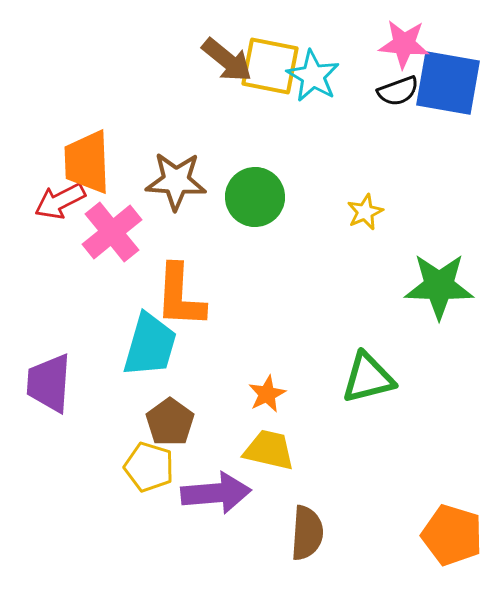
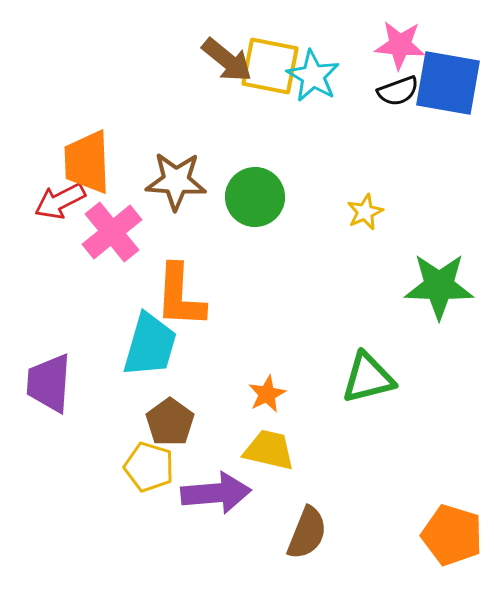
pink star: moved 4 px left, 1 px down
brown semicircle: rotated 18 degrees clockwise
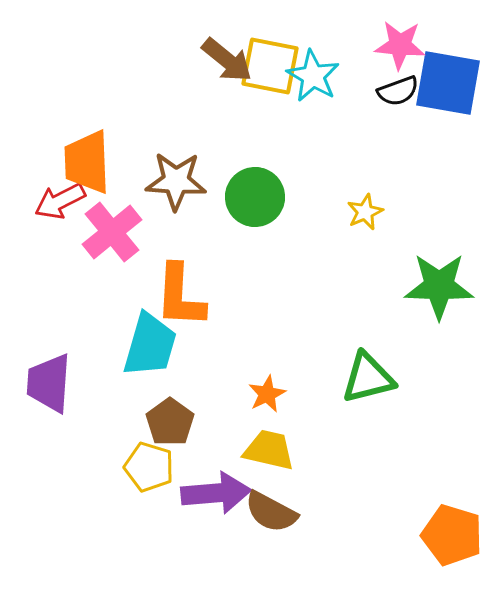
brown semicircle: moved 36 px left, 21 px up; rotated 96 degrees clockwise
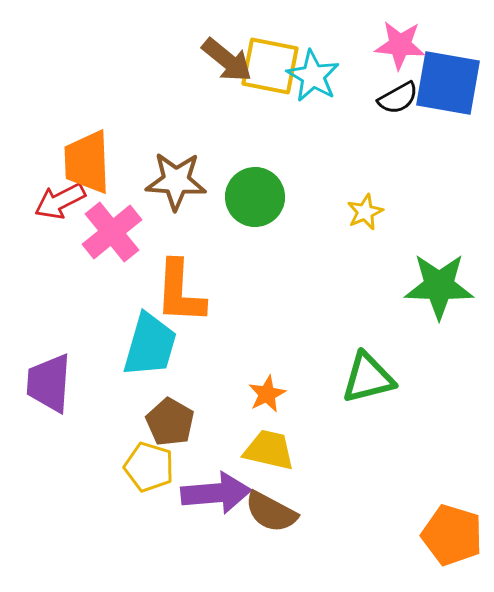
black semicircle: moved 7 px down; rotated 9 degrees counterclockwise
orange L-shape: moved 4 px up
brown pentagon: rotated 6 degrees counterclockwise
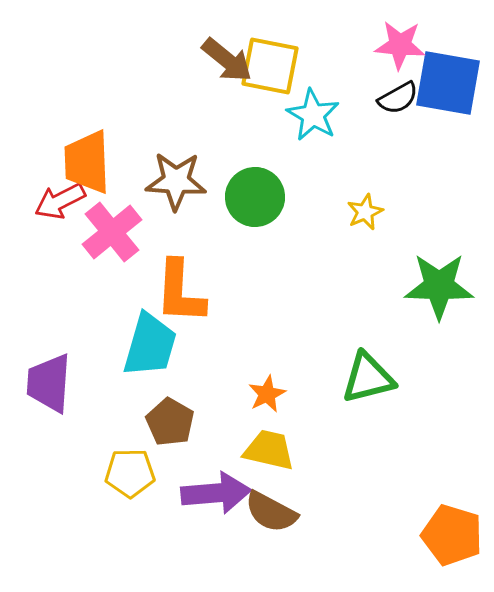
cyan star: moved 39 px down
yellow pentagon: moved 19 px left, 6 px down; rotated 18 degrees counterclockwise
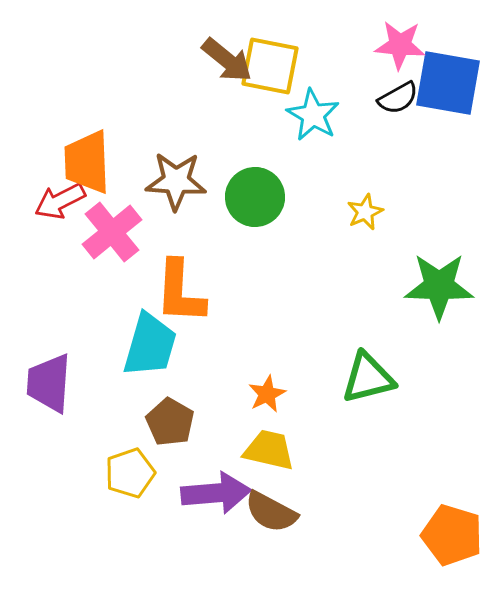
yellow pentagon: rotated 18 degrees counterclockwise
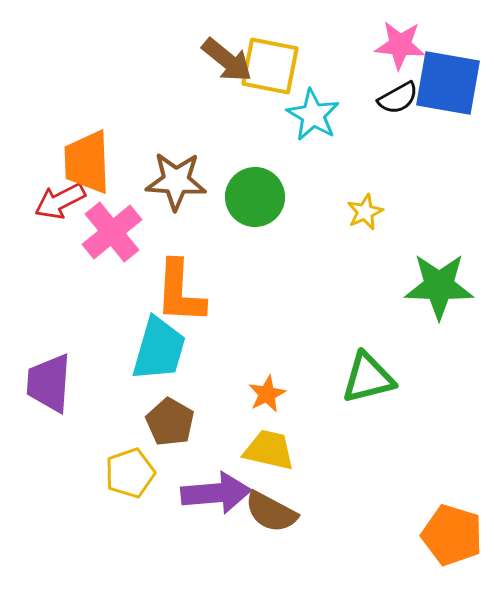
cyan trapezoid: moved 9 px right, 4 px down
